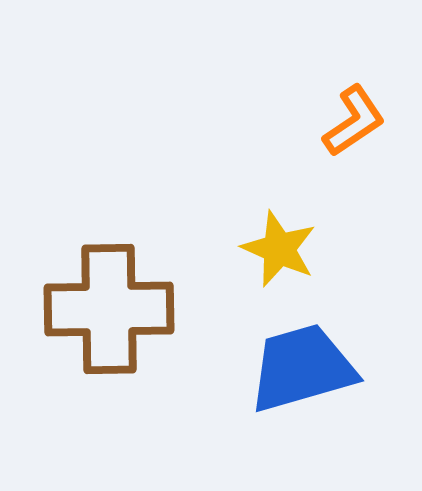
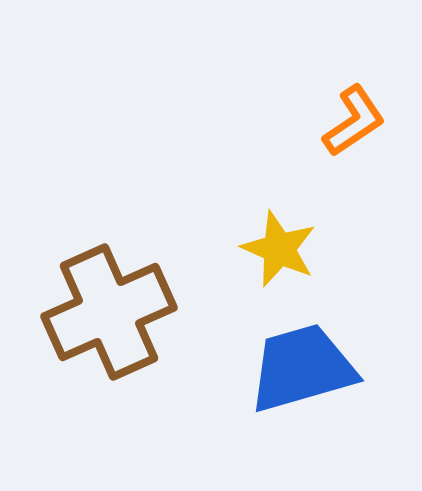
brown cross: moved 3 px down; rotated 23 degrees counterclockwise
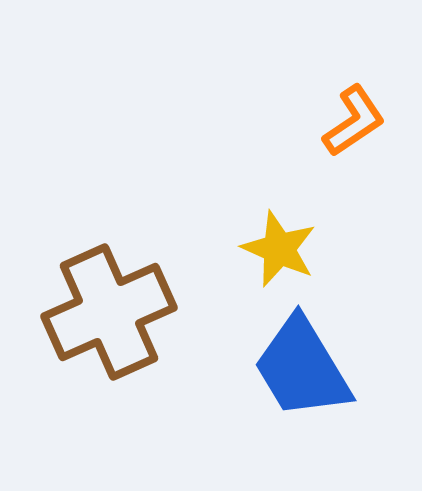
blue trapezoid: rotated 105 degrees counterclockwise
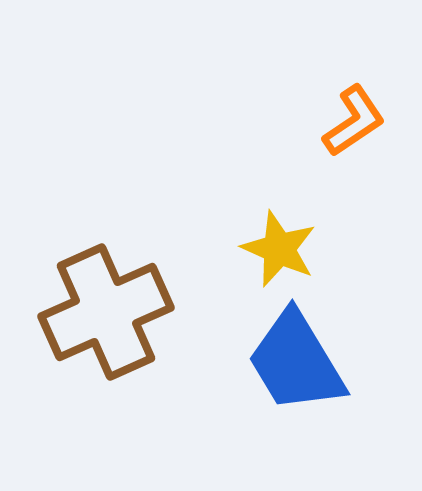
brown cross: moved 3 px left
blue trapezoid: moved 6 px left, 6 px up
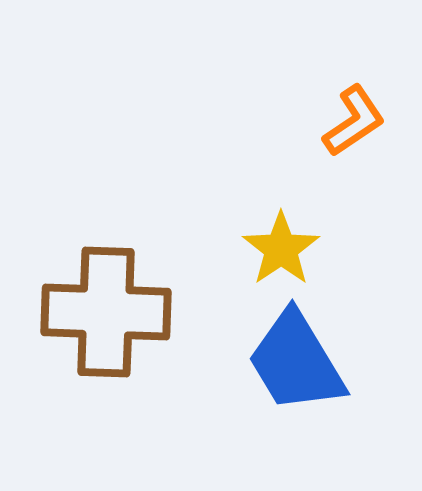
yellow star: moved 2 px right; rotated 14 degrees clockwise
brown cross: rotated 26 degrees clockwise
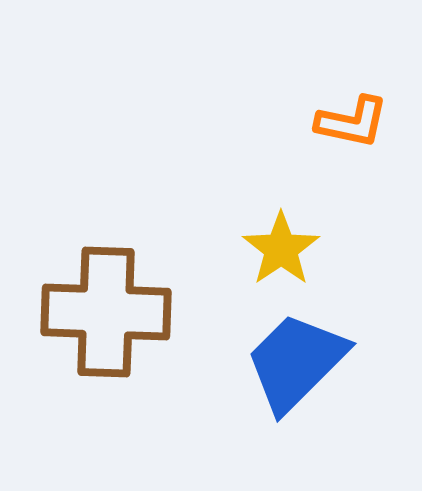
orange L-shape: moved 2 px left, 1 px down; rotated 46 degrees clockwise
blue trapezoid: rotated 76 degrees clockwise
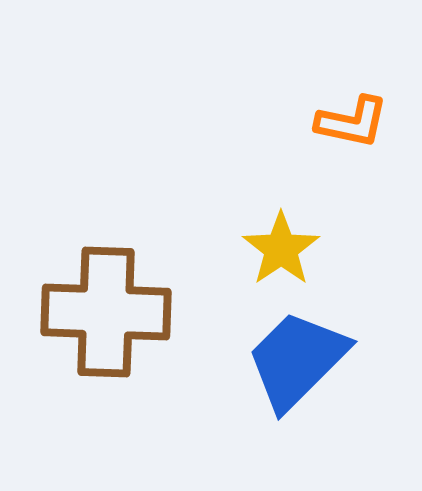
blue trapezoid: moved 1 px right, 2 px up
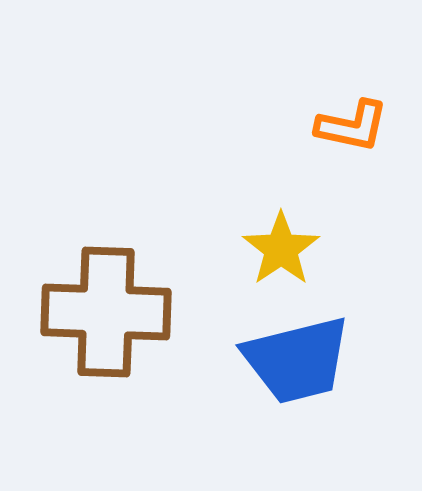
orange L-shape: moved 4 px down
blue trapezoid: rotated 149 degrees counterclockwise
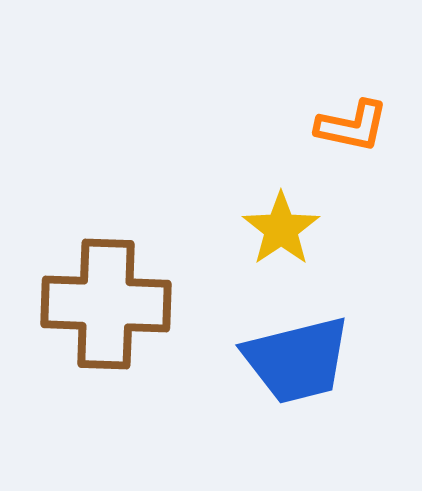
yellow star: moved 20 px up
brown cross: moved 8 px up
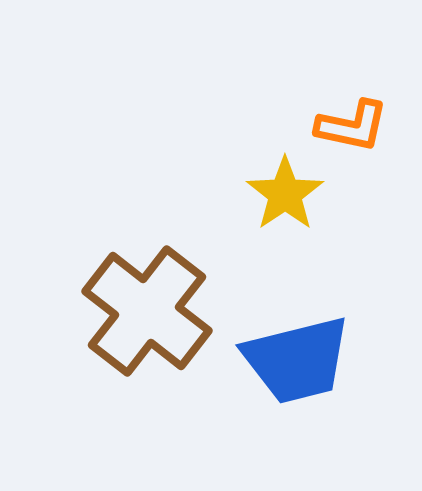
yellow star: moved 4 px right, 35 px up
brown cross: moved 41 px right, 7 px down; rotated 36 degrees clockwise
